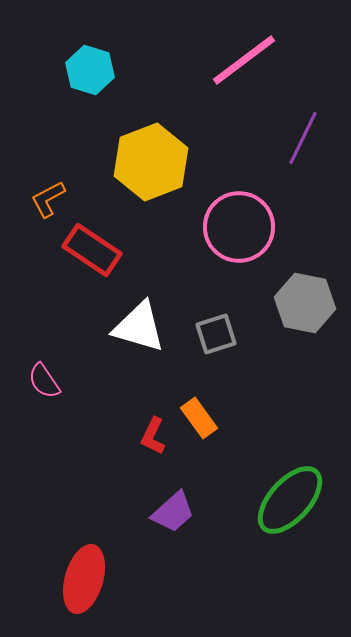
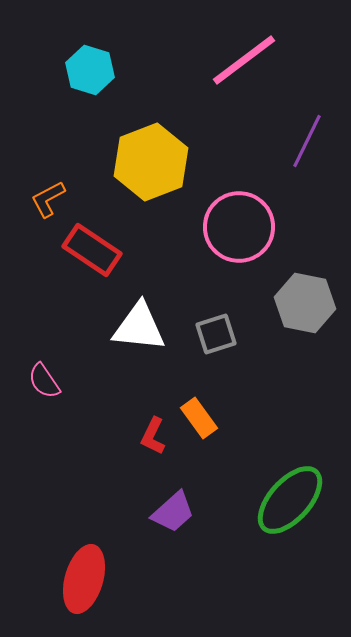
purple line: moved 4 px right, 3 px down
white triangle: rotated 10 degrees counterclockwise
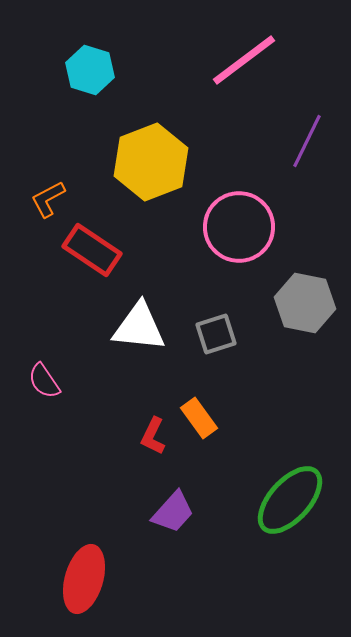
purple trapezoid: rotated 6 degrees counterclockwise
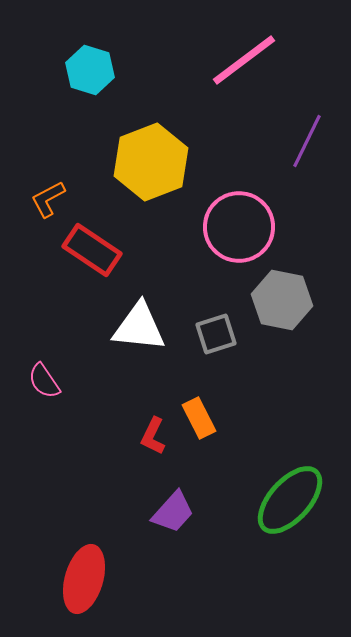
gray hexagon: moved 23 px left, 3 px up
orange rectangle: rotated 9 degrees clockwise
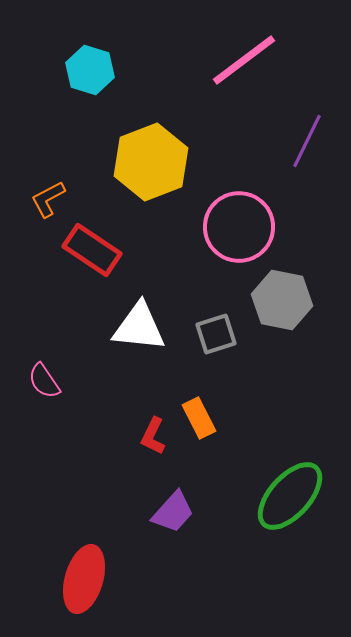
green ellipse: moved 4 px up
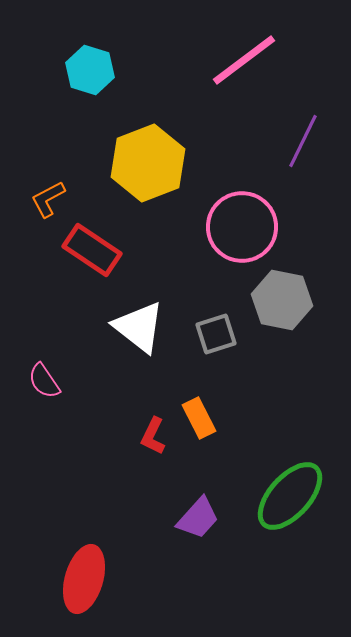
purple line: moved 4 px left
yellow hexagon: moved 3 px left, 1 px down
pink circle: moved 3 px right
white triangle: rotated 32 degrees clockwise
purple trapezoid: moved 25 px right, 6 px down
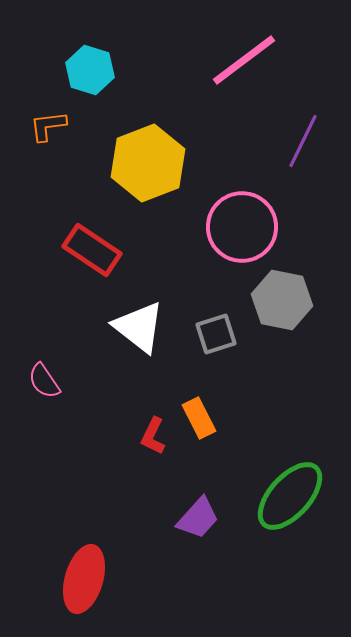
orange L-shape: moved 73 px up; rotated 21 degrees clockwise
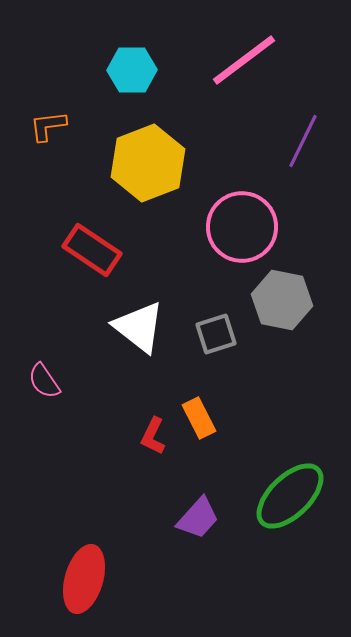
cyan hexagon: moved 42 px right; rotated 18 degrees counterclockwise
green ellipse: rotated 4 degrees clockwise
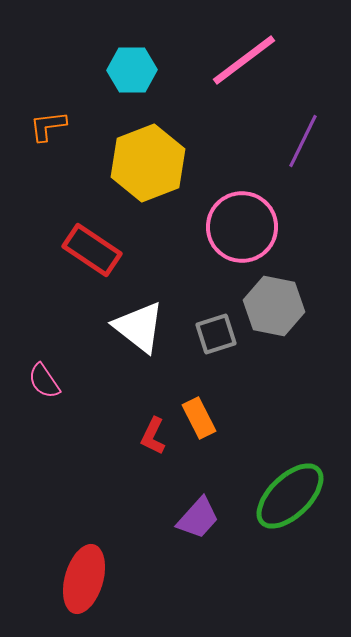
gray hexagon: moved 8 px left, 6 px down
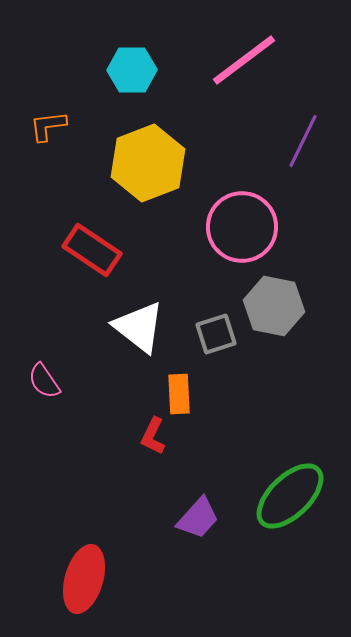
orange rectangle: moved 20 px left, 24 px up; rotated 24 degrees clockwise
